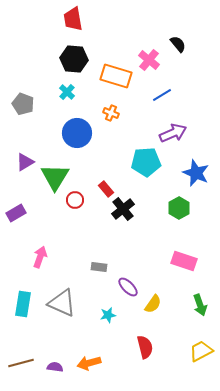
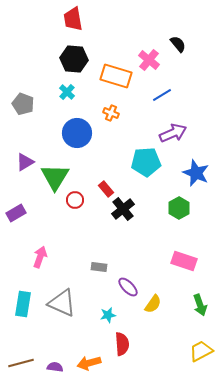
red semicircle: moved 23 px left, 3 px up; rotated 10 degrees clockwise
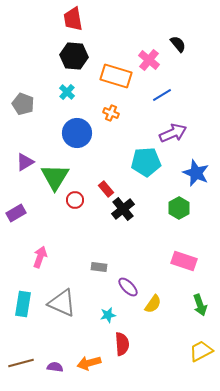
black hexagon: moved 3 px up
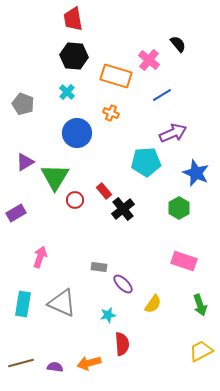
red rectangle: moved 2 px left, 2 px down
purple ellipse: moved 5 px left, 3 px up
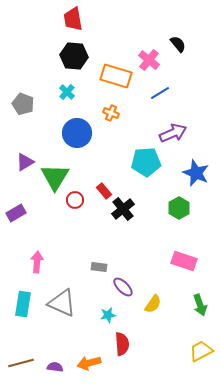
blue line: moved 2 px left, 2 px up
pink arrow: moved 3 px left, 5 px down; rotated 15 degrees counterclockwise
purple ellipse: moved 3 px down
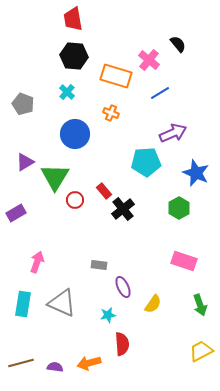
blue circle: moved 2 px left, 1 px down
pink arrow: rotated 15 degrees clockwise
gray rectangle: moved 2 px up
purple ellipse: rotated 20 degrees clockwise
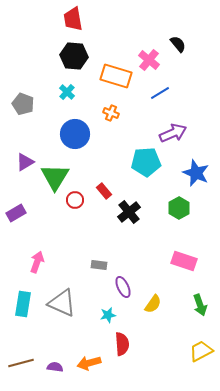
black cross: moved 6 px right, 3 px down
